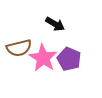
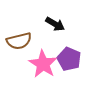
brown semicircle: moved 7 px up
pink star: moved 6 px down
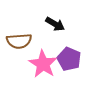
brown semicircle: rotated 10 degrees clockwise
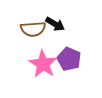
brown semicircle: moved 14 px right, 12 px up
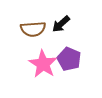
black arrow: moved 6 px right; rotated 108 degrees clockwise
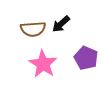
purple pentagon: moved 17 px right, 1 px up
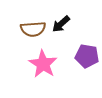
purple pentagon: moved 1 px right, 2 px up; rotated 15 degrees counterclockwise
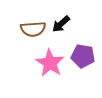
purple pentagon: moved 4 px left
pink star: moved 7 px right, 1 px up
